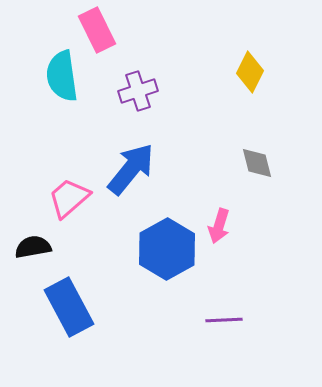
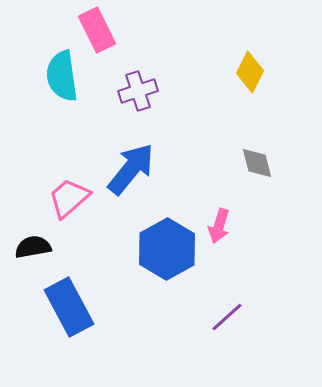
purple line: moved 3 px right, 3 px up; rotated 39 degrees counterclockwise
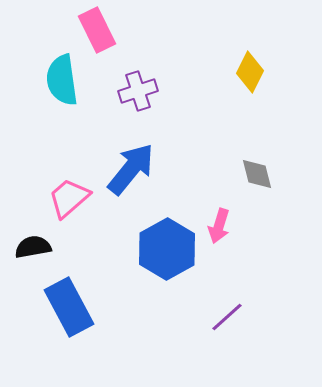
cyan semicircle: moved 4 px down
gray diamond: moved 11 px down
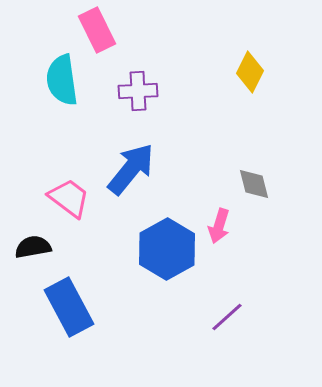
purple cross: rotated 15 degrees clockwise
gray diamond: moved 3 px left, 10 px down
pink trapezoid: rotated 78 degrees clockwise
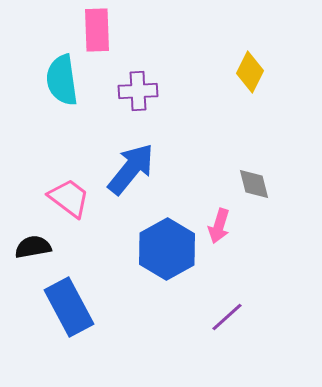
pink rectangle: rotated 24 degrees clockwise
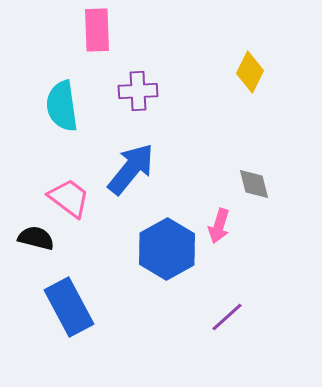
cyan semicircle: moved 26 px down
black semicircle: moved 3 px right, 9 px up; rotated 24 degrees clockwise
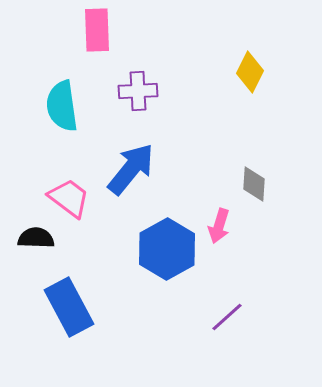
gray diamond: rotated 18 degrees clockwise
black semicircle: rotated 12 degrees counterclockwise
